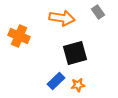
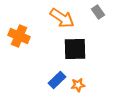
orange arrow: rotated 25 degrees clockwise
black square: moved 4 px up; rotated 15 degrees clockwise
blue rectangle: moved 1 px right, 1 px up
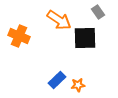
orange arrow: moved 3 px left, 2 px down
black square: moved 10 px right, 11 px up
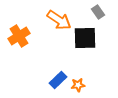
orange cross: rotated 35 degrees clockwise
blue rectangle: moved 1 px right
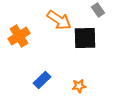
gray rectangle: moved 2 px up
blue rectangle: moved 16 px left
orange star: moved 1 px right, 1 px down
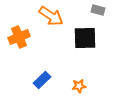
gray rectangle: rotated 40 degrees counterclockwise
orange arrow: moved 8 px left, 4 px up
orange cross: moved 1 px down; rotated 10 degrees clockwise
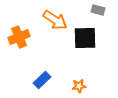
orange arrow: moved 4 px right, 4 px down
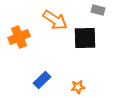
orange star: moved 1 px left, 1 px down
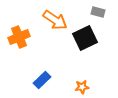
gray rectangle: moved 2 px down
black square: rotated 25 degrees counterclockwise
orange star: moved 4 px right
